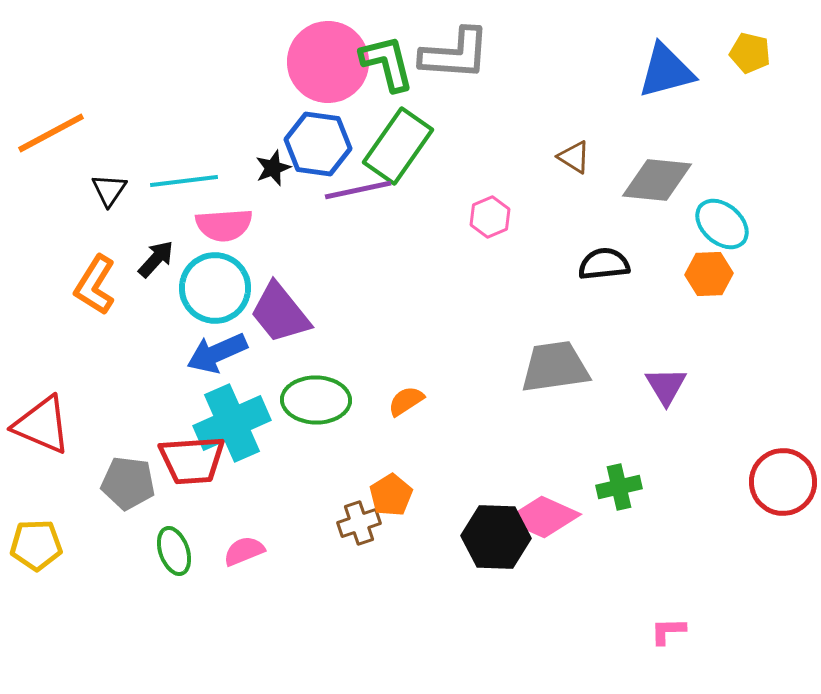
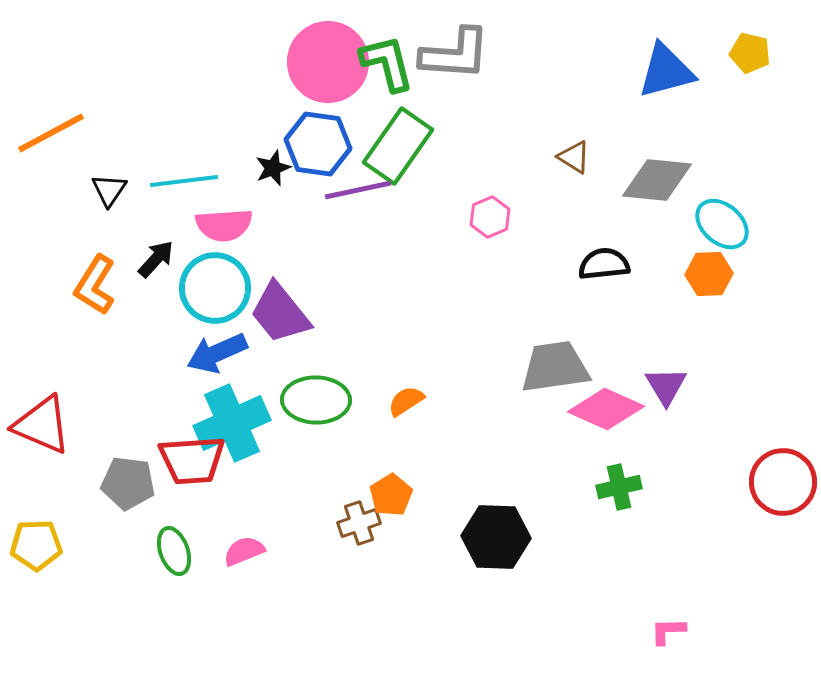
pink diamond at (543, 517): moved 63 px right, 108 px up
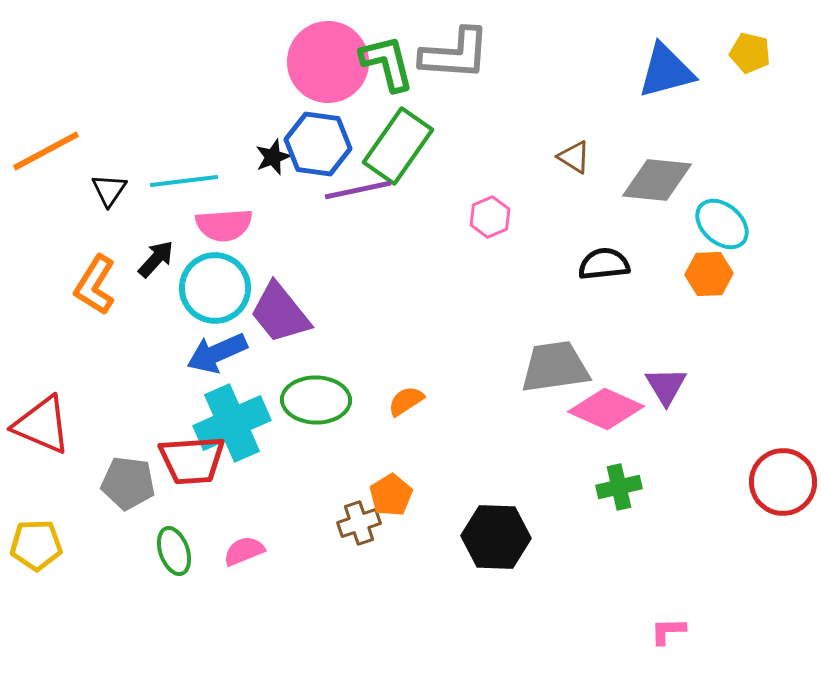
orange line at (51, 133): moved 5 px left, 18 px down
black star at (273, 168): moved 11 px up
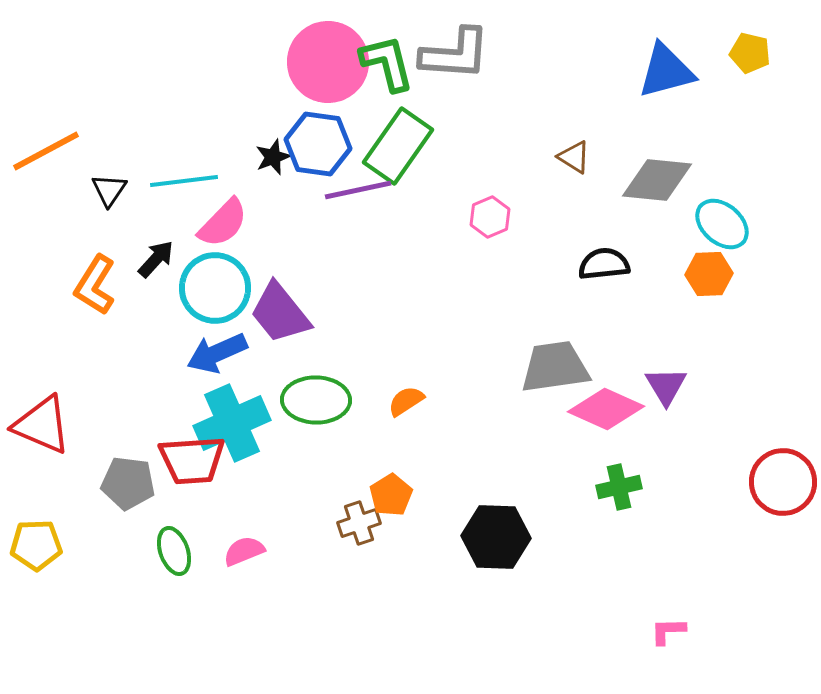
pink semicircle at (224, 225): moved 1 px left, 2 px up; rotated 42 degrees counterclockwise
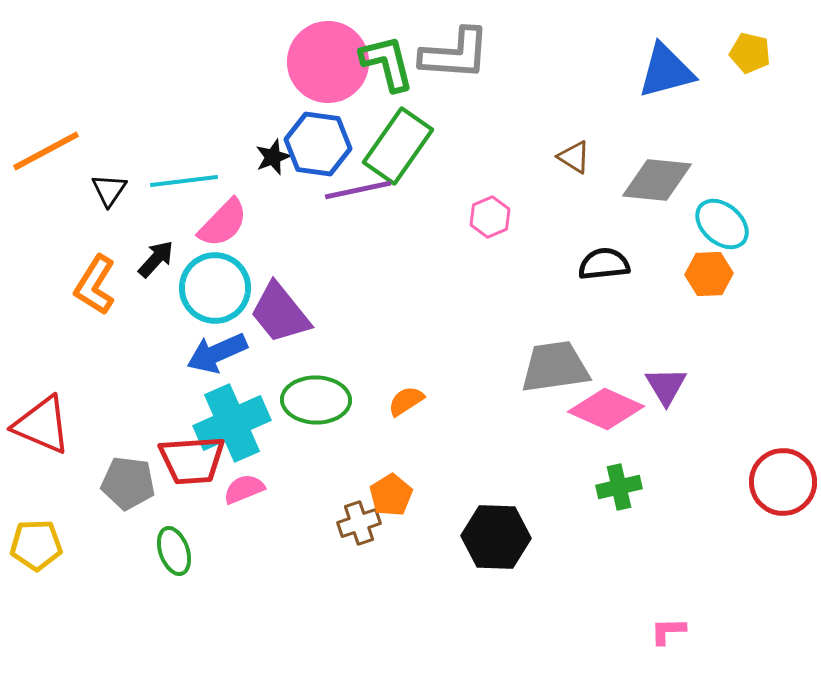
pink semicircle at (244, 551): moved 62 px up
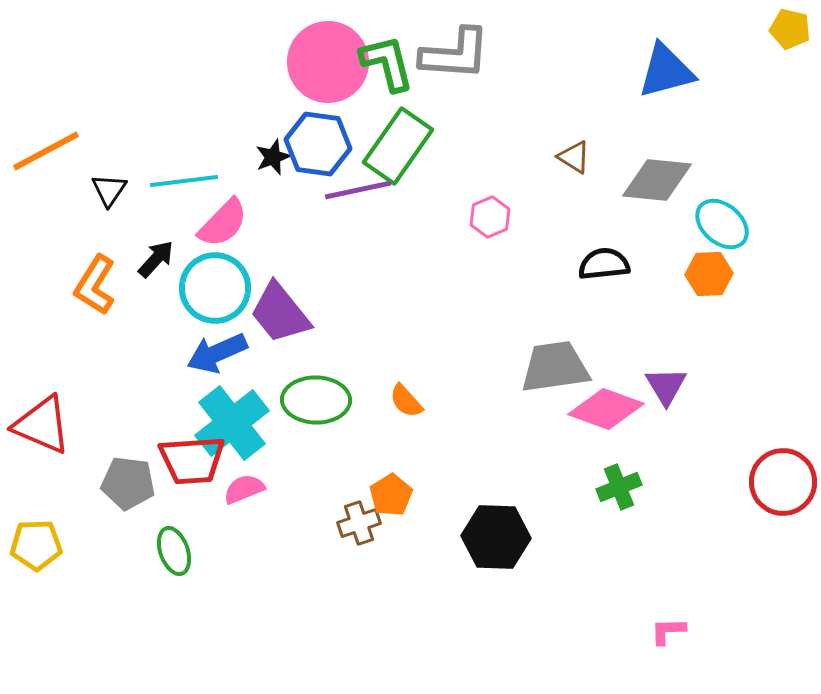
yellow pentagon at (750, 53): moved 40 px right, 24 px up
orange semicircle at (406, 401): rotated 99 degrees counterclockwise
pink diamond at (606, 409): rotated 4 degrees counterclockwise
cyan cross at (232, 423): rotated 14 degrees counterclockwise
green cross at (619, 487): rotated 9 degrees counterclockwise
